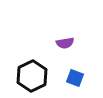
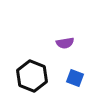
black hexagon: rotated 12 degrees counterclockwise
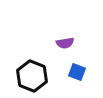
blue square: moved 2 px right, 6 px up
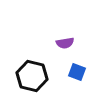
black hexagon: rotated 8 degrees counterclockwise
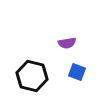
purple semicircle: moved 2 px right
